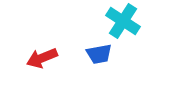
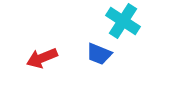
blue trapezoid: rotated 32 degrees clockwise
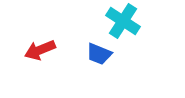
red arrow: moved 2 px left, 8 px up
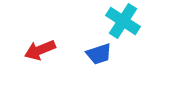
blue trapezoid: rotated 40 degrees counterclockwise
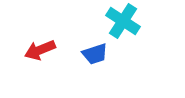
blue trapezoid: moved 4 px left
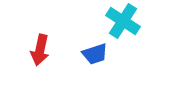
red arrow: rotated 56 degrees counterclockwise
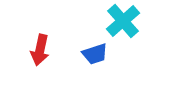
cyan cross: rotated 16 degrees clockwise
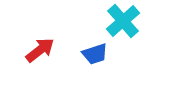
red arrow: rotated 140 degrees counterclockwise
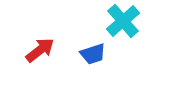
blue trapezoid: moved 2 px left
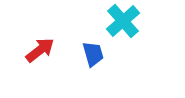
blue trapezoid: rotated 88 degrees counterclockwise
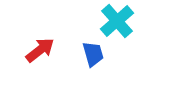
cyan cross: moved 6 px left
